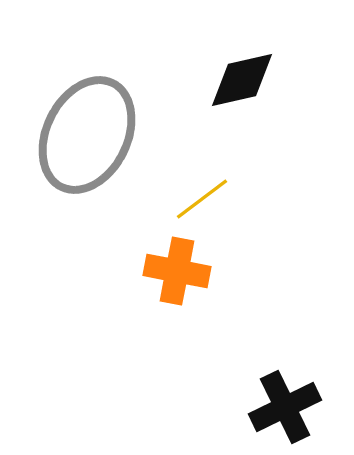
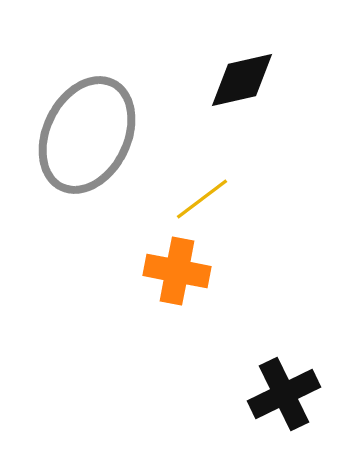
black cross: moved 1 px left, 13 px up
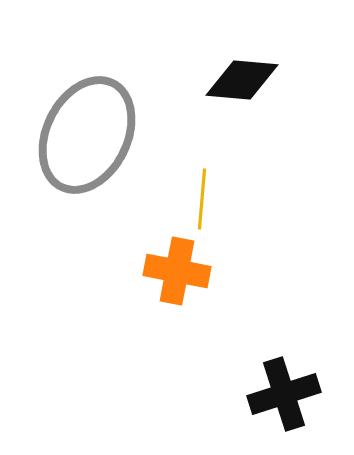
black diamond: rotated 18 degrees clockwise
yellow line: rotated 48 degrees counterclockwise
black cross: rotated 8 degrees clockwise
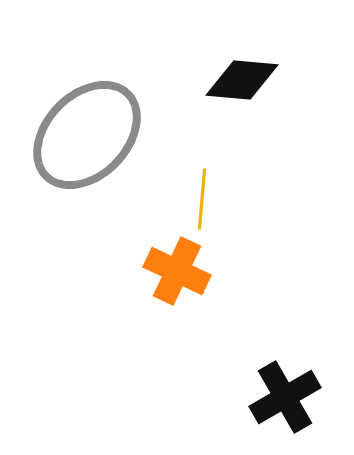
gray ellipse: rotated 18 degrees clockwise
orange cross: rotated 14 degrees clockwise
black cross: moved 1 px right, 3 px down; rotated 12 degrees counterclockwise
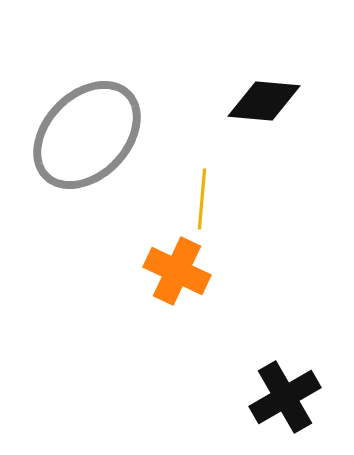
black diamond: moved 22 px right, 21 px down
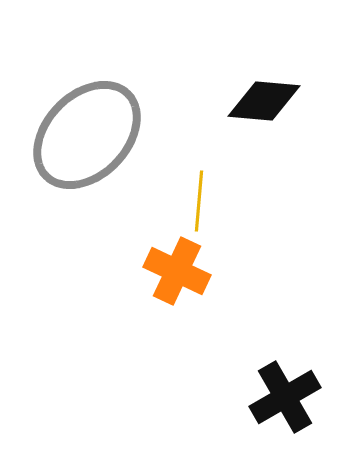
yellow line: moved 3 px left, 2 px down
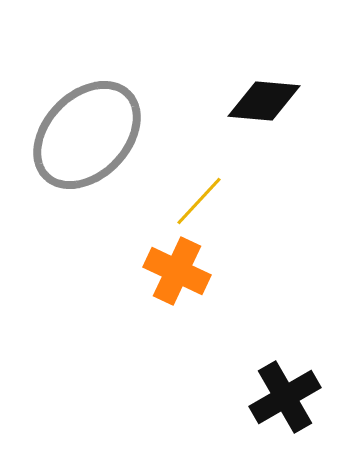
yellow line: rotated 38 degrees clockwise
